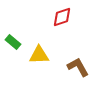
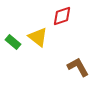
red diamond: moved 1 px up
yellow triangle: moved 1 px left, 18 px up; rotated 40 degrees clockwise
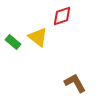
brown L-shape: moved 3 px left, 16 px down
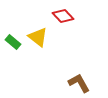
red diamond: moved 1 px right; rotated 65 degrees clockwise
brown L-shape: moved 4 px right
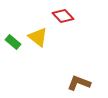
brown L-shape: rotated 40 degrees counterclockwise
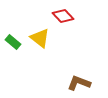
yellow triangle: moved 2 px right, 1 px down
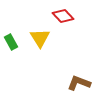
yellow triangle: rotated 20 degrees clockwise
green rectangle: moved 2 px left; rotated 21 degrees clockwise
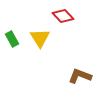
green rectangle: moved 1 px right, 3 px up
brown L-shape: moved 1 px right, 7 px up
